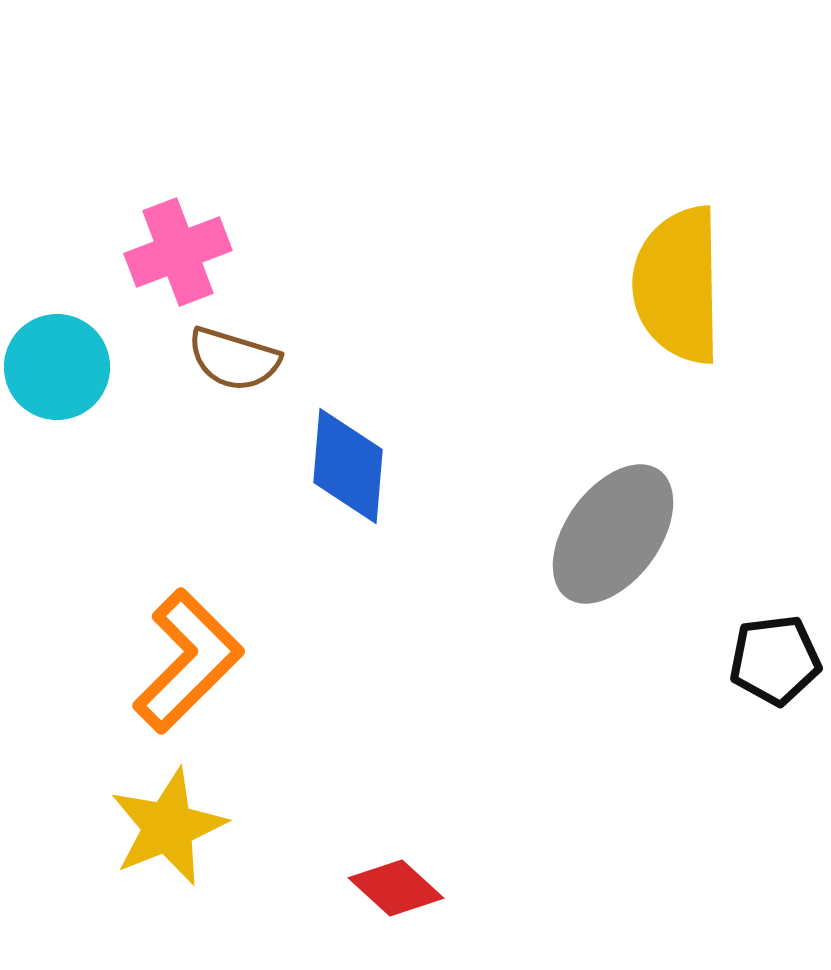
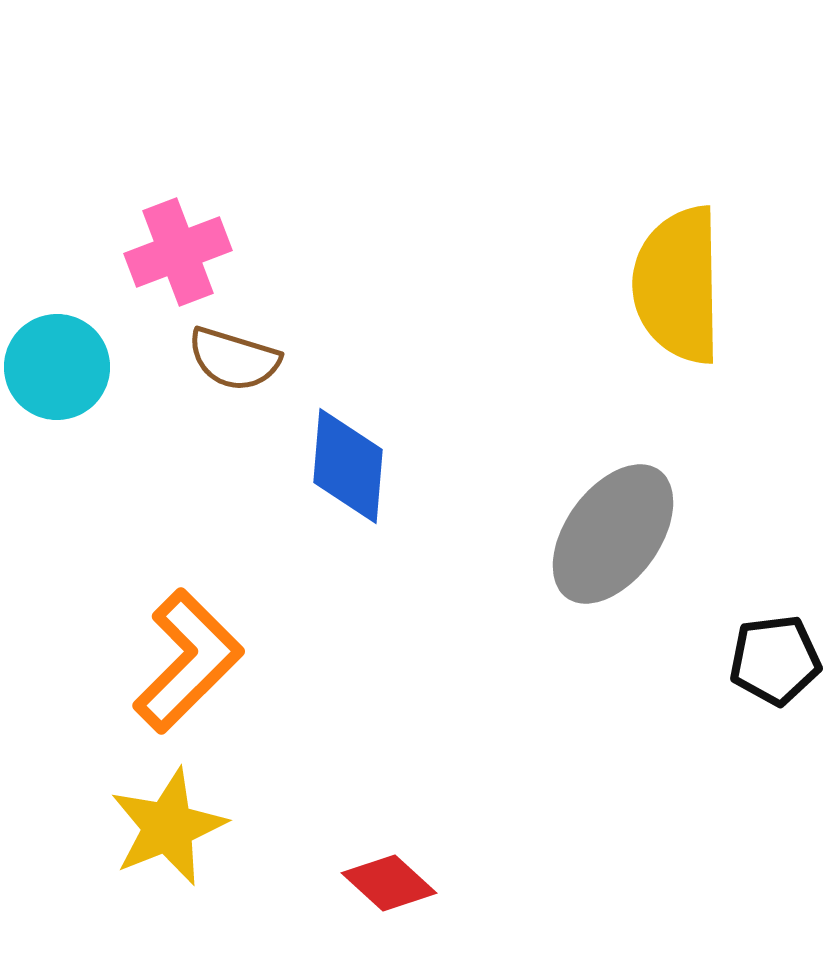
red diamond: moved 7 px left, 5 px up
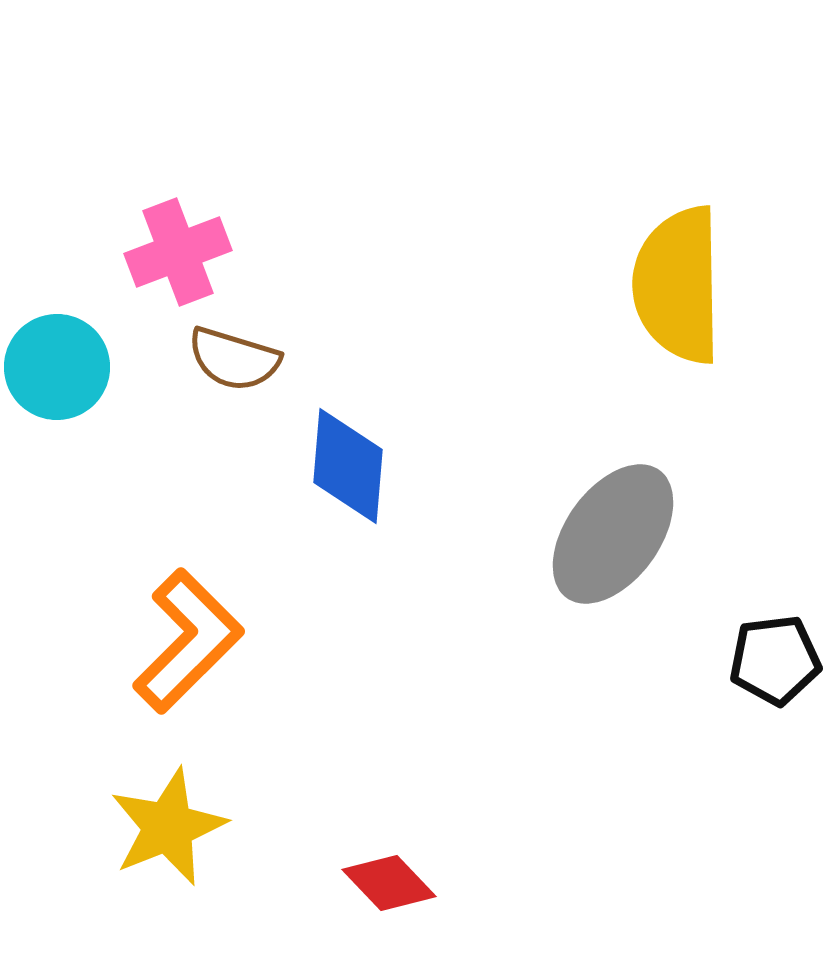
orange L-shape: moved 20 px up
red diamond: rotated 4 degrees clockwise
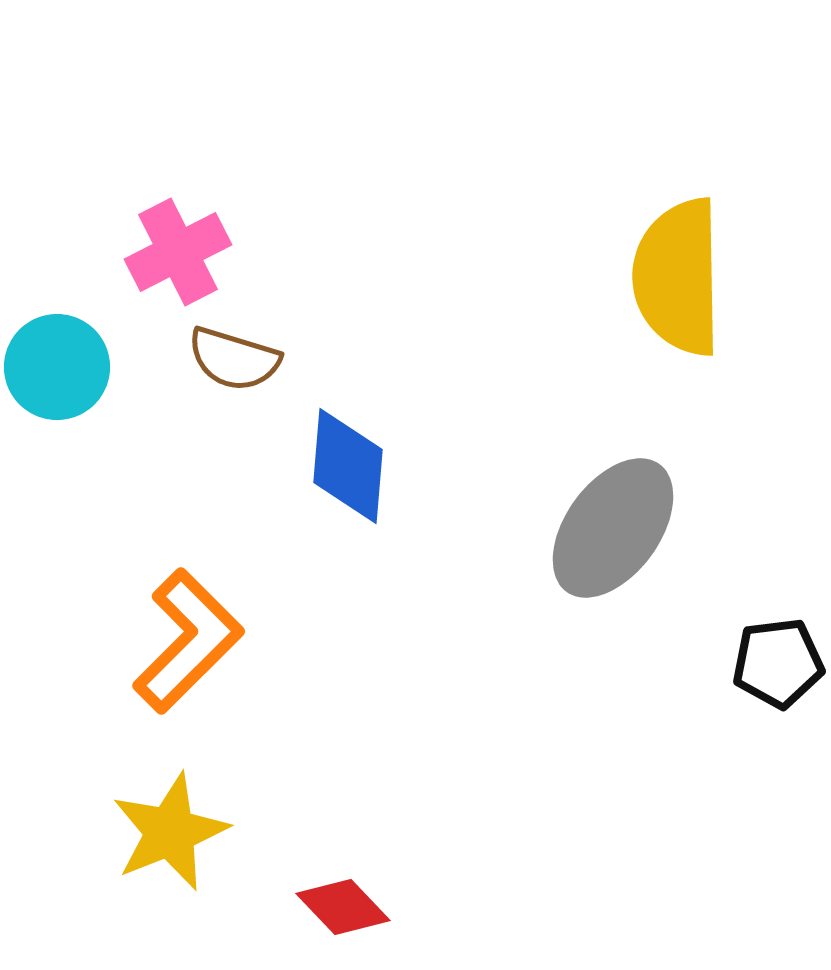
pink cross: rotated 6 degrees counterclockwise
yellow semicircle: moved 8 px up
gray ellipse: moved 6 px up
black pentagon: moved 3 px right, 3 px down
yellow star: moved 2 px right, 5 px down
red diamond: moved 46 px left, 24 px down
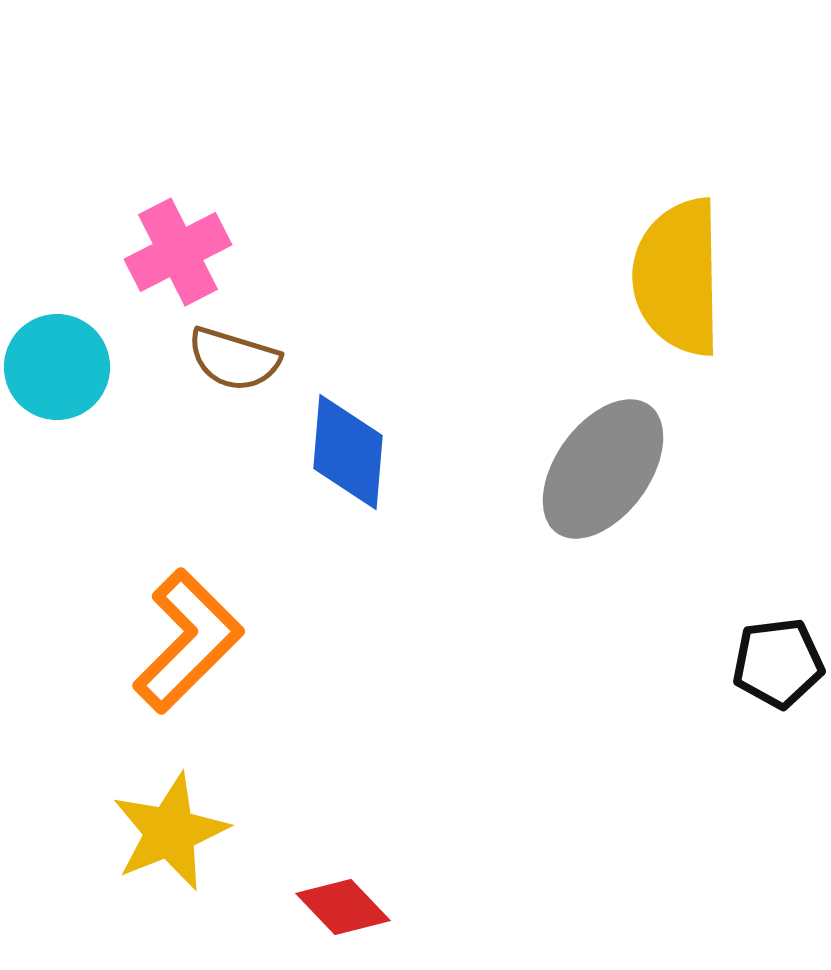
blue diamond: moved 14 px up
gray ellipse: moved 10 px left, 59 px up
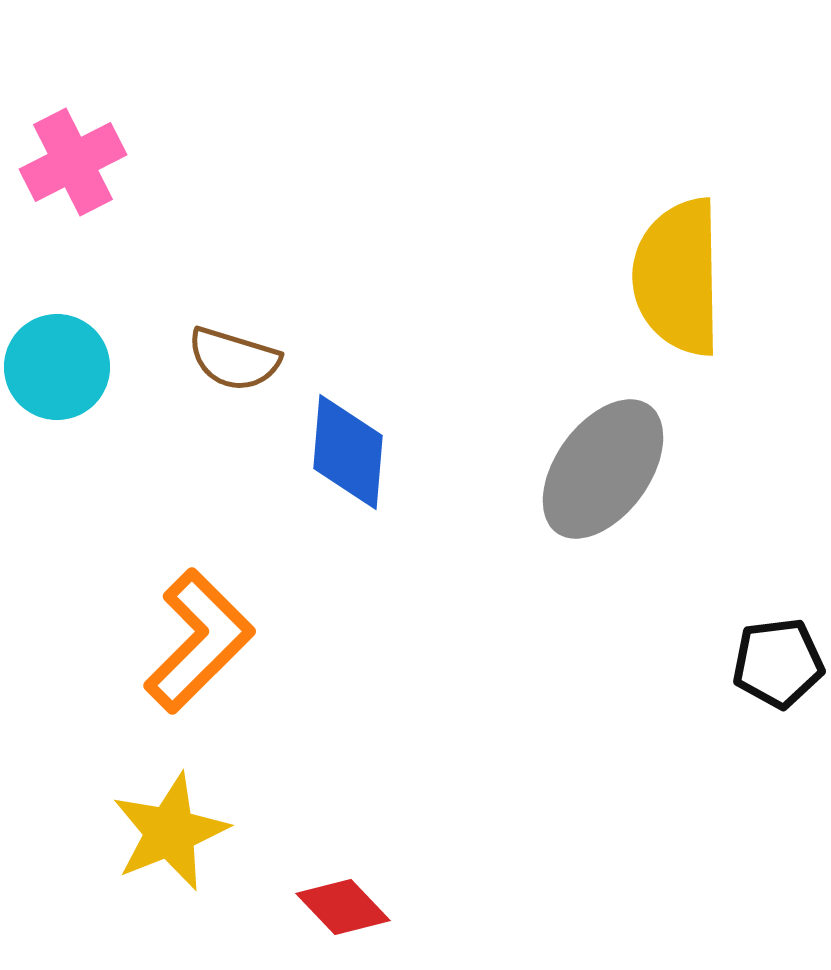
pink cross: moved 105 px left, 90 px up
orange L-shape: moved 11 px right
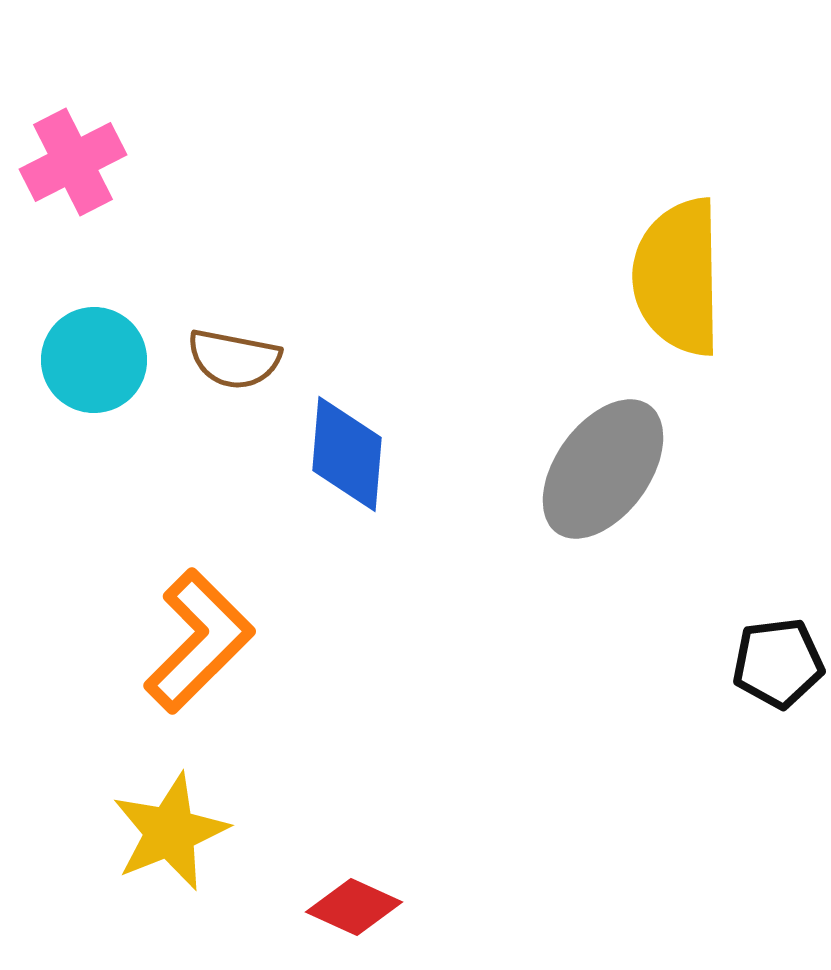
brown semicircle: rotated 6 degrees counterclockwise
cyan circle: moved 37 px right, 7 px up
blue diamond: moved 1 px left, 2 px down
red diamond: moved 11 px right; rotated 22 degrees counterclockwise
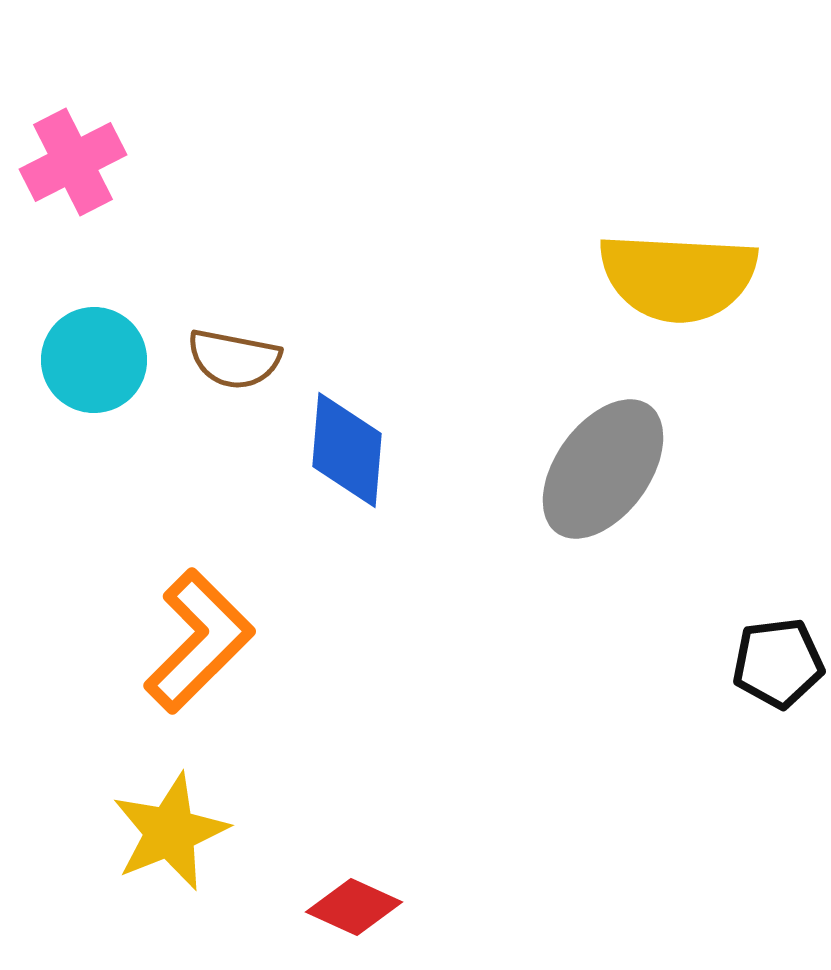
yellow semicircle: rotated 86 degrees counterclockwise
blue diamond: moved 4 px up
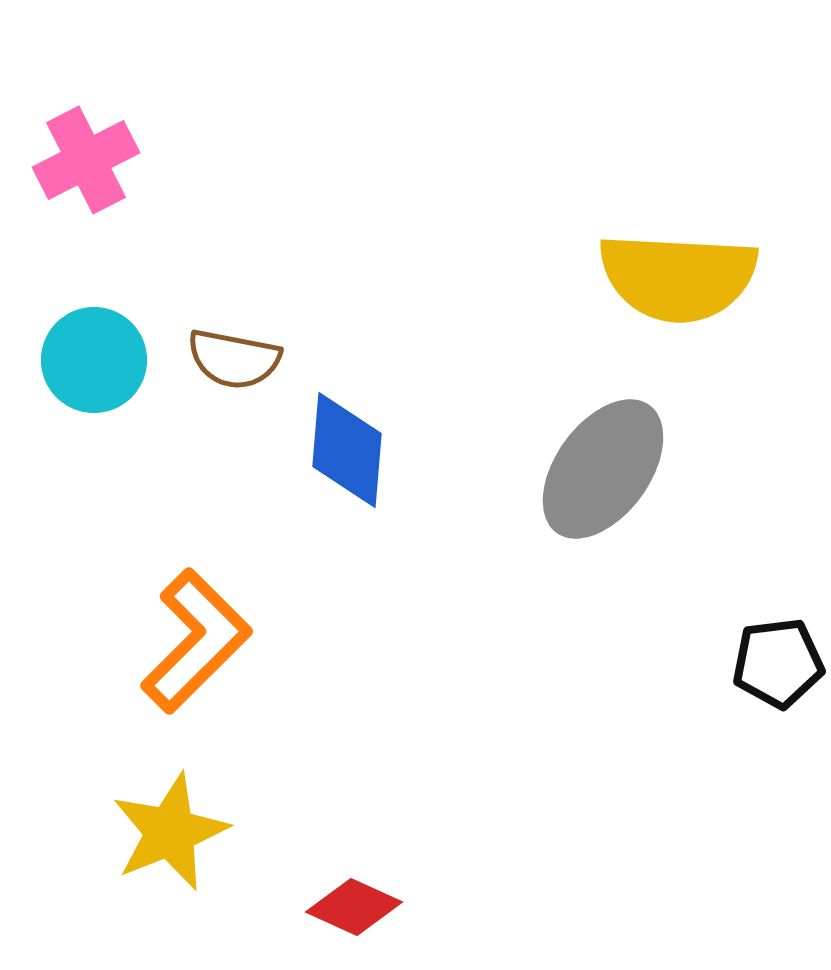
pink cross: moved 13 px right, 2 px up
orange L-shape: moved 3 px left
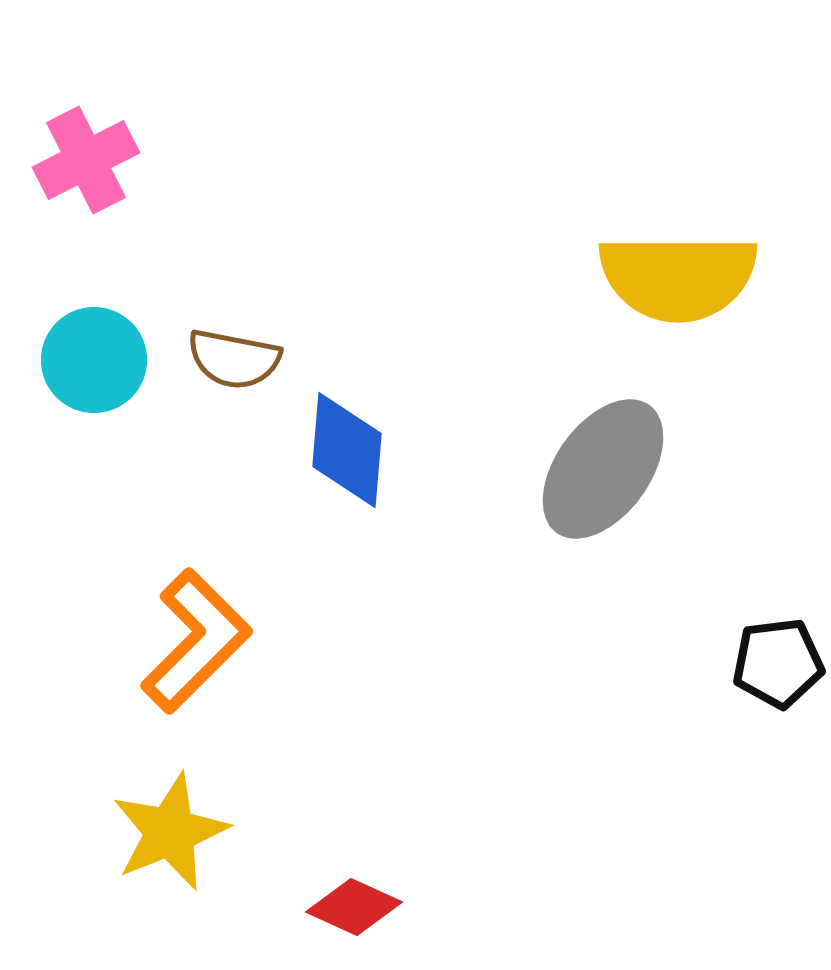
yellow semicircle: rotated 3 degrees counterclockwise
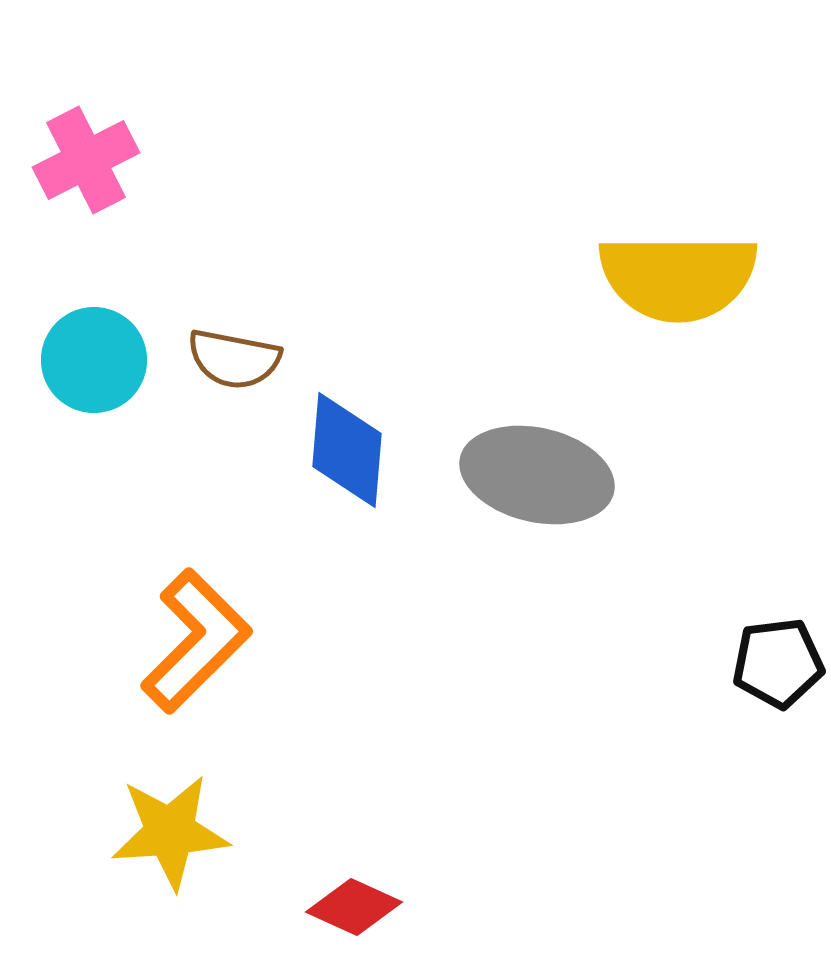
gray ellipse: moved 66 px left, 6 px down; rotated 67 degrees clockwise
yellow star: rotated 18 degrees clockwise
